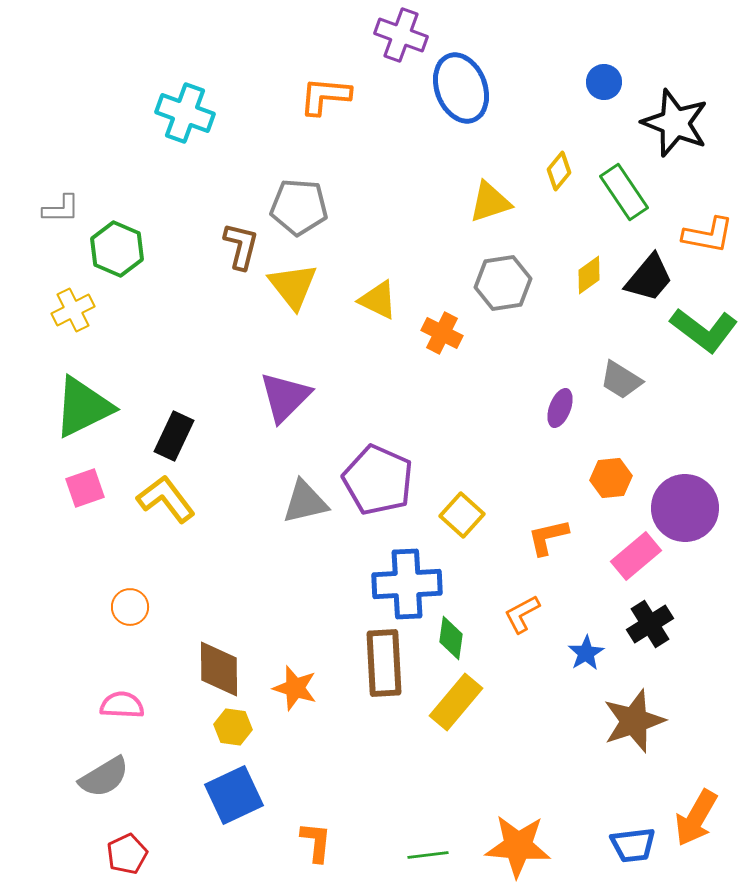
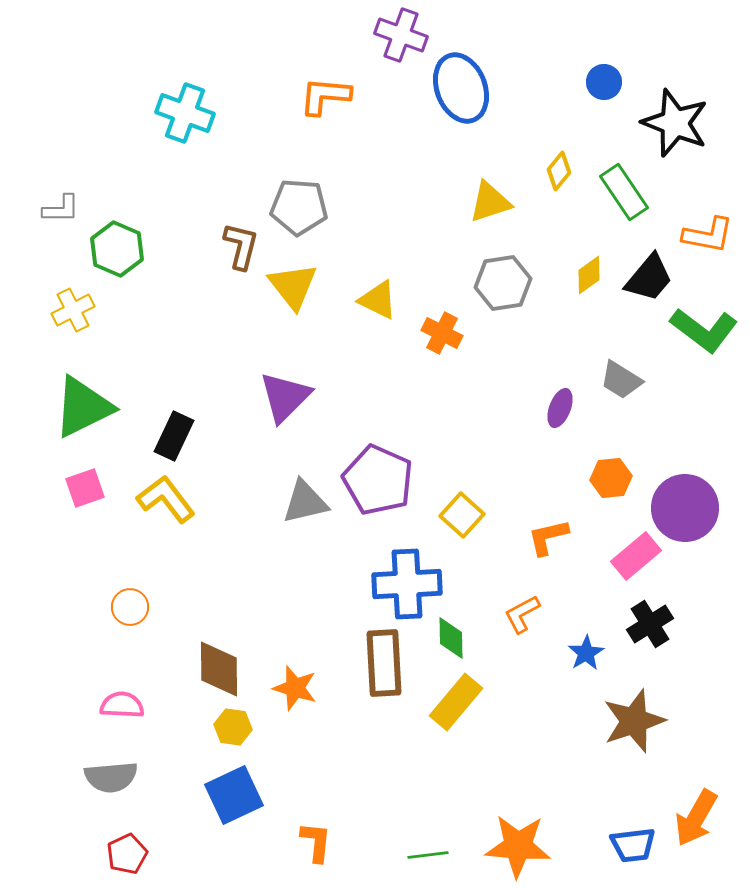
green diamond at (451, 638): rotated 9 degrees counterclockwise
gray semicircle at (104, 777): moved 7 px right; rotated 26 degrees clockwise
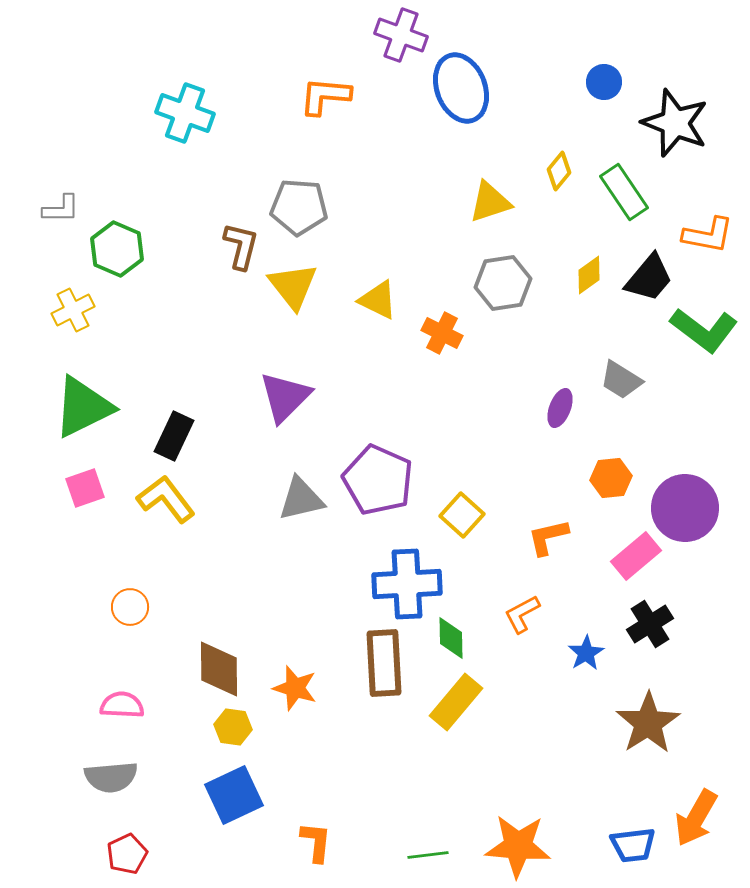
gray triangle at (305, 502): moved 4 px left, 3 px up
brown star at (634, 721): moved 14 px right, 2 px down; rotated 14 degrees counterclockwise
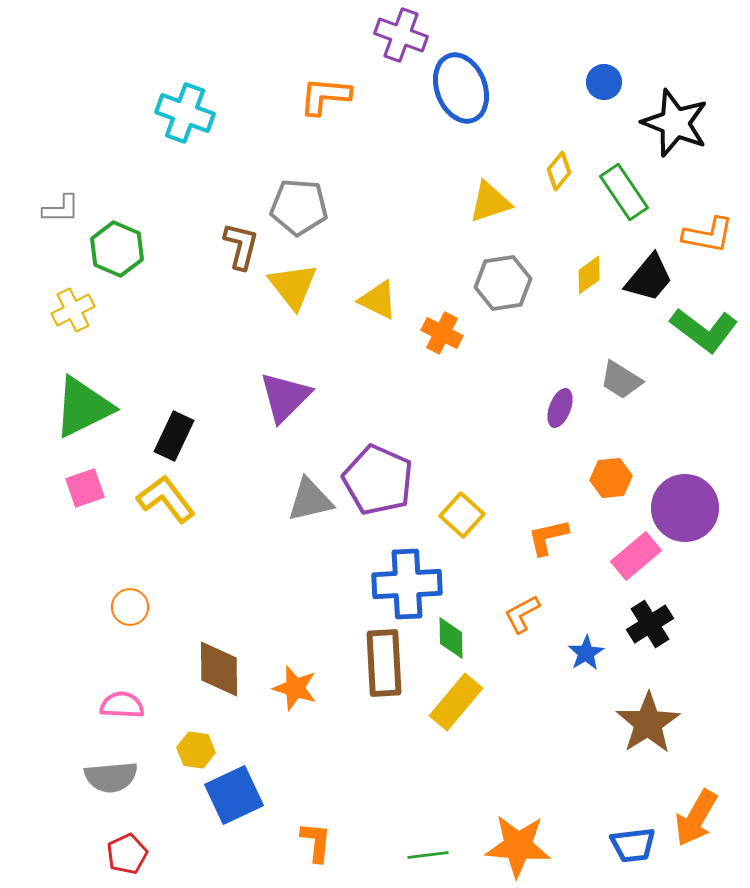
gray triangle at (301, 499): moved 9 px right, 1 px down
yellow hexagon at (233, 727): moved 37 px left, 23 px down
